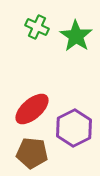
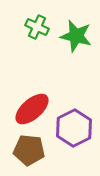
green star: rotated 20 degrees counterclockwise
brown pentagon: moved 3 px left, 3 px up
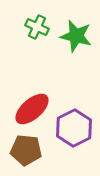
brown pentagon: moved 3 px left
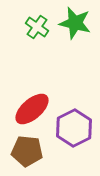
green cross: rotated 10 degrees clockwise
green star: moved 1 px left, 13 px up
brown pentagon: moved 1 px right, 1 px down
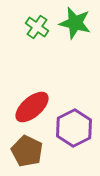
red ellipse: moved 2 px up
brown pentagon: rotated 20 degrees clockwise
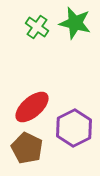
brown pentagon: moved 3 px up
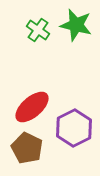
green star: moved 1 px right, 2 px down
green cross: moved 1 px right, 3 px down
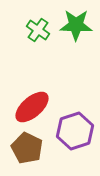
green star: rotated 12 degrees counterclockwise
purple hexagon: moved 1 px right, 3 px down; rotated 9 degrees clockwise
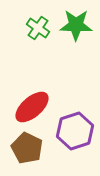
green cross: moved 2 px up
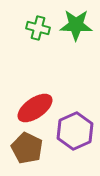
green cross: rotated 20 degrees counterclockwise
red ellipse: moved 3 px right, 1 px down; rotated 6 degrees clockwise
purple hexagon: rotated 6 degrees counterclockwise
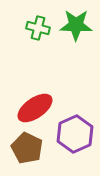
purple hexagon: moved 3 px down
